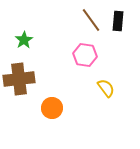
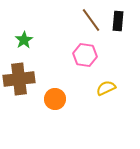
yellow semicircle: rotated 78 degrees counterclockwise
orange circle: moved 3 px right, 9 px up
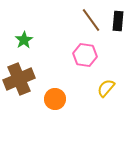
brown cross: rotated 16 degrees counterclockwise
yellow semicircle: rotated 24 degrees counterclockwise
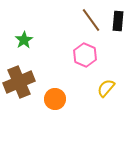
pink hexagon: rotated 15 degrees clockwise
brown cross: moved 3 px down
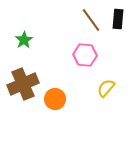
black rectangle: moved 2 px up
pink hexagon: rotated 20 degrees counterclockwise
brown cross: moved 4 px right, 2 px down
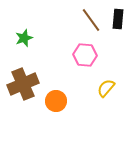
green star: moved 2 px up; rotated 12 degrees clockwise
orange circle: moved 1 px right, 2 px down
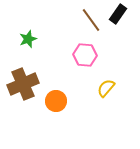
black rectangle: moved 5 px up; rotated 30 degrees clockwise
green star: moved 4 px right, 1 px down
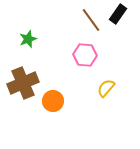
brown cross: moved 1 px up
orange circle: moved 3 px left
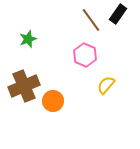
pink hexagon: rotated 20 degrees clockwise
brown cross: moved 1 px right, 3 px down
yellow semicircle: moved 3 px up
